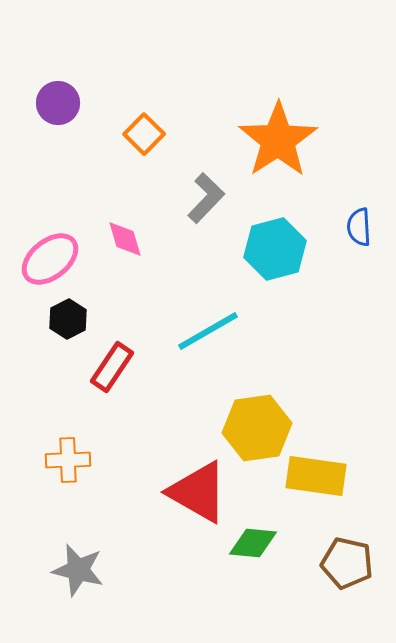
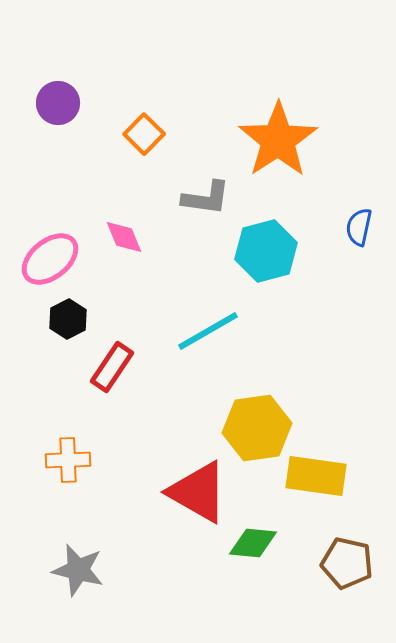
gray L-shape: rotated 54 degrees clockwise
blue semicircle: rotated 15 degrees clockwise
pink diamond: moved 1 px left, 2 px up; rotated 6 degrees counterclockwise
cyan hexagon: moved 9 px left, 2 px down
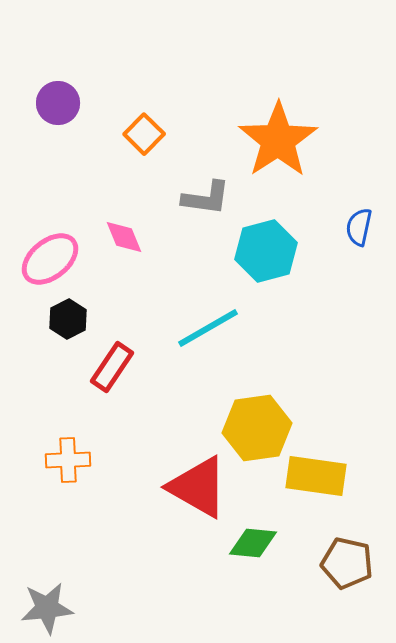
cyan line: moved 3 px up
red triangle: moved 5 px up
gray star: moved 31 px left, 38 px down; rotated 20 degrees counterclockwise
